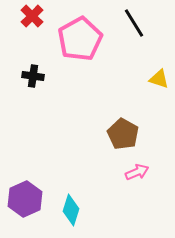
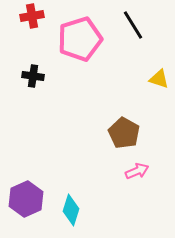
red cross: rotated 35 degrees clockwise
black line: moved 1 px left, 2 px down
pink pentagon: rotated 12 degrees clockwise
brown pentagon: moved 1 px right, 1 px up
pink arrow: moved 1 px up
purple hexagon: moved 1 px right
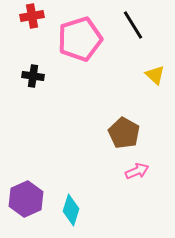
yellow triangle: moved 4 px left, 4 px up; rotated 25 degrees clockwise
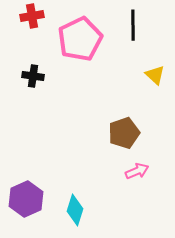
black line: rotated 32 degrees clockwise
pink pentagon: rotated 9 degrees counterclockwise
brown pentagon: rotated 24 degrees clockwise
cyan diamond: moved 4 px right
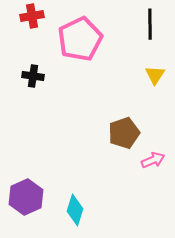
black line: moved 17 px right, 1 px up
yellow triangle: rotated 20 degrees clockwise
pink arrow: moved 16 px right, 11 px up
purple hexagon: moved 2 px up
